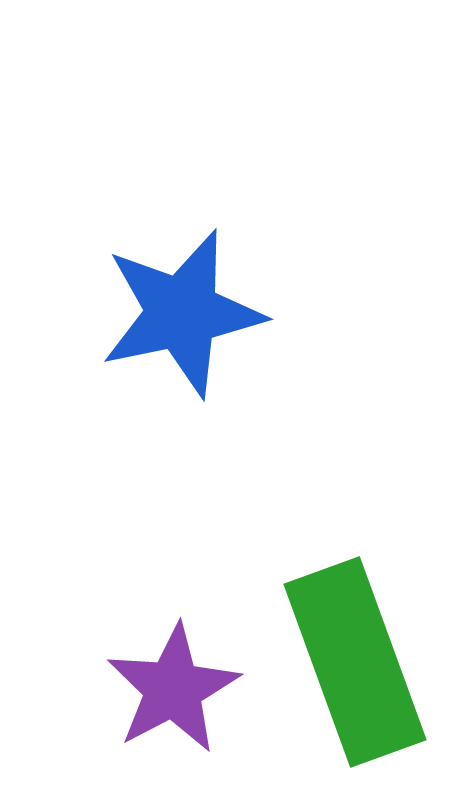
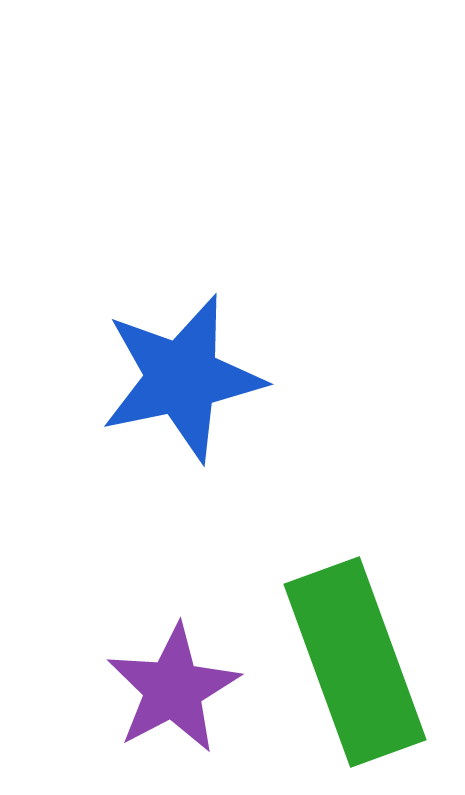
blue star: moved 65 px down
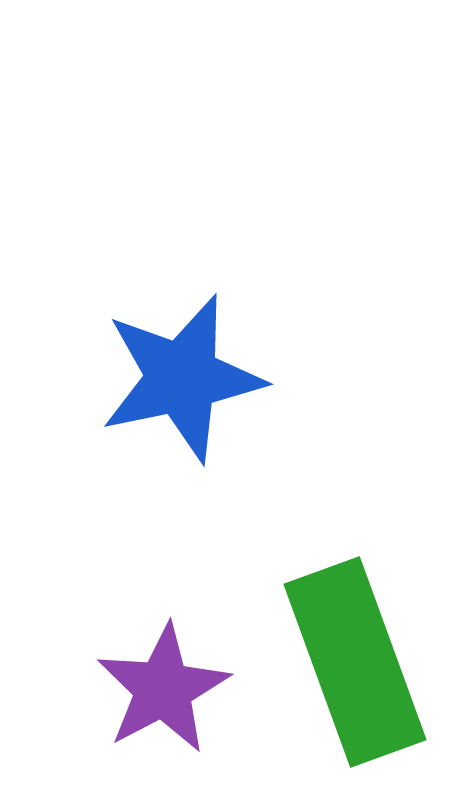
purple star: moved 10 px left
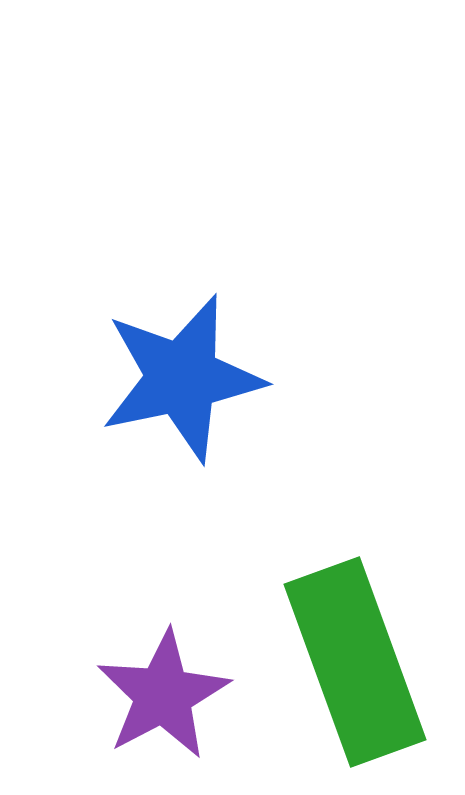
purple star: moved 6 px down
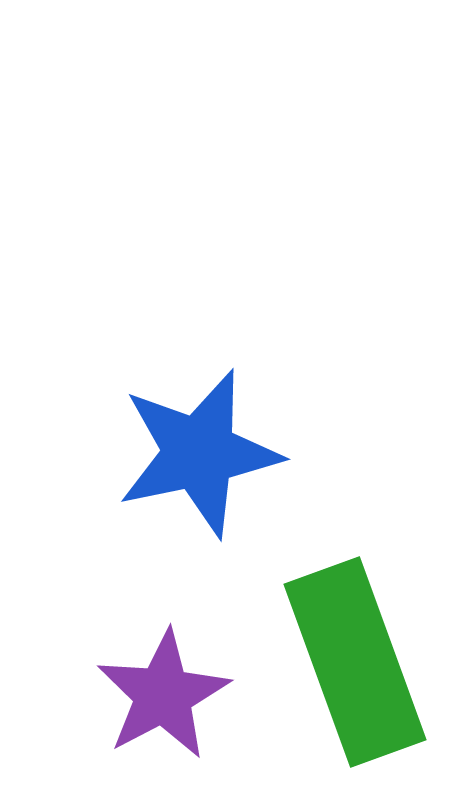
blue star: moved 17 px right, 75 px down
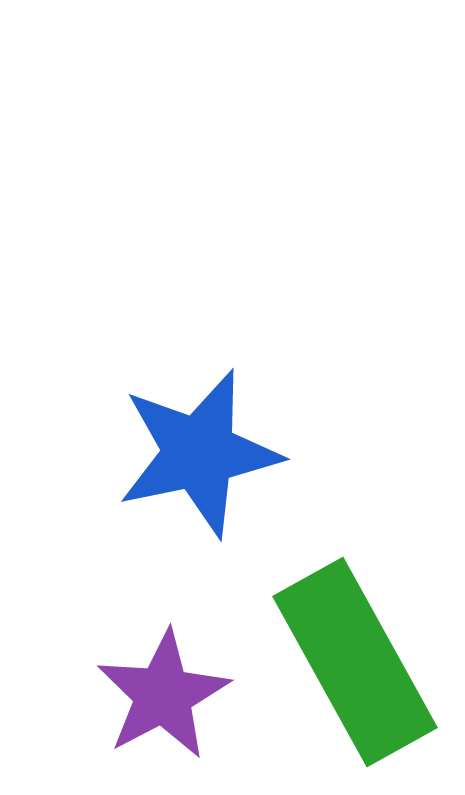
green rectangle: rotated 9 degrees counterclockwise
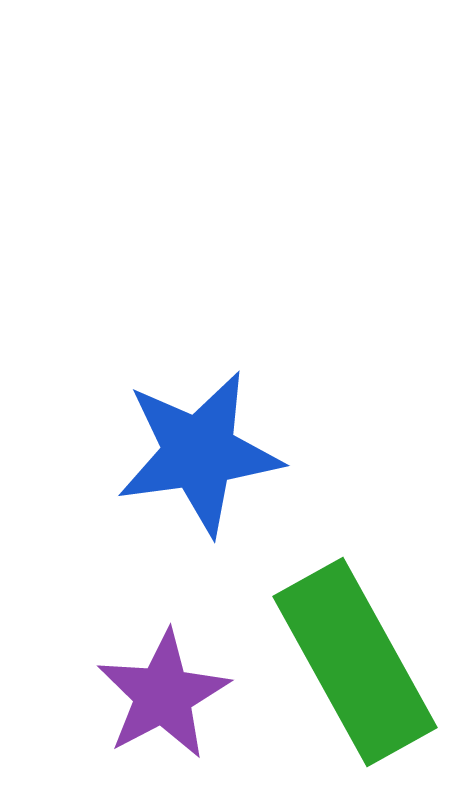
blue star: rotated 4 degrees clockwise
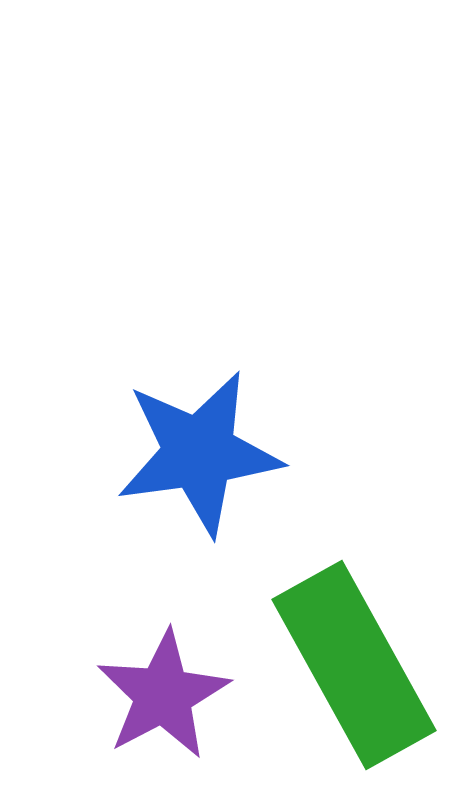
green rectangle: moved 1 px left, 3 px down
